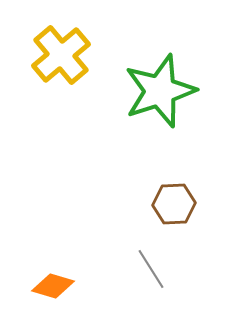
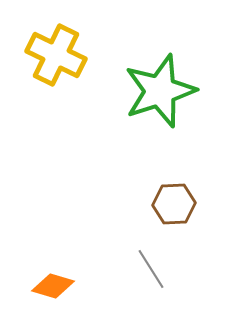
yellow cross: moved 5 px left; rotated 24 degrees counterclockwise
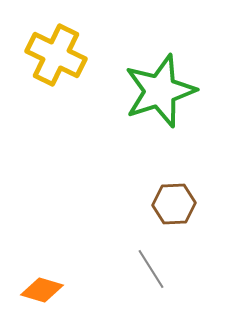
orange diamond: moved 11 px left, 4 px down
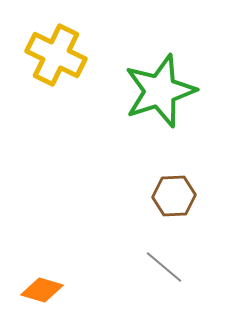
brown hexagon: moved 8 px up
gray line: moved 13 px right, 2 px up; rotated 18 degrees counterclockwise
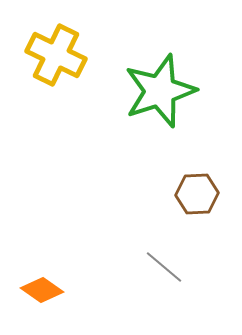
brown hexagon: moved 23 px right, 2 px up
orange diamond: rotated 18 degrees clockwise
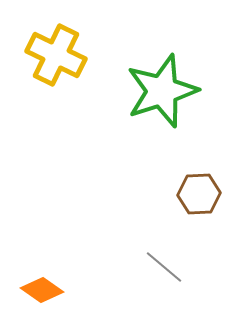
green star: moved 2 px right
brown hexagon: moved 2 px right
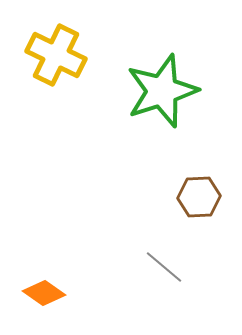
brown hexagon: moved 3 px down
orange diamond: moved 2 px right, 3 px down
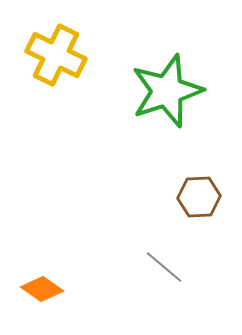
green star: moved 5 px right
orange diamond: moved 2 px left, 4 px up
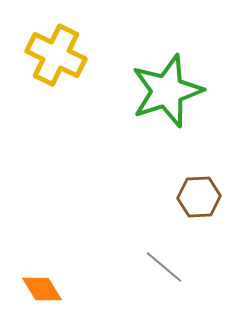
orange diamond: rotated 24 degrees clockwise
